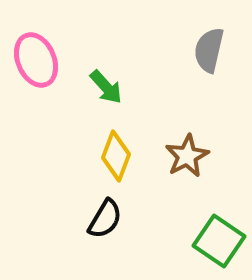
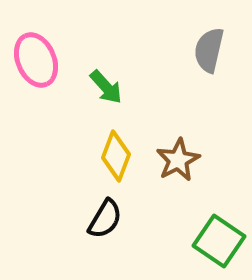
brown star: moved 9 px left, 4 px down
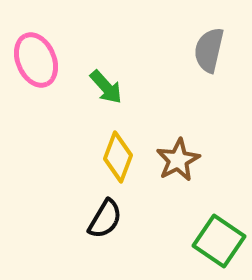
yellow diamond: moved 2 px right, 1 px down
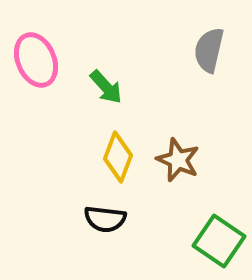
brown star: rotated 21 degrees counterclockwise
black semicircle: rotated 66 degrees clockwise
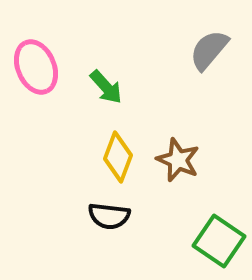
gray semicircle: rotated 27 degrees clockwise
pink ellipse: moved 7 px down
black semicircle: moved 4 px right, 3 px up
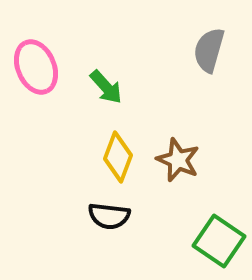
gray semicircle: rotated 24 degrees counterclockwise
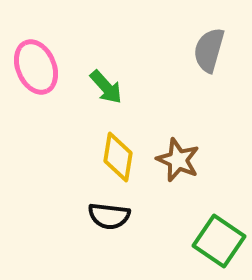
yellow diamond: rotated 12 degrees counterclockwise
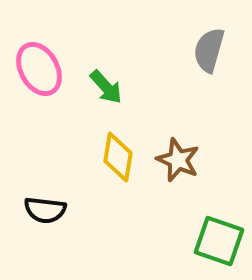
pink ellipse: moved 3 px right, 2 px down; rotated 6 degrees counterclockwise
black semicircle: moved 64 px left, 6 px up
green square: rotated 15 degrees counterclockwise
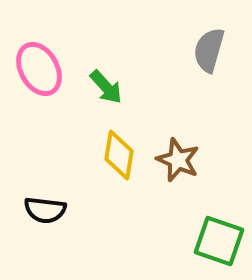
yellow diamond: moved 1 px right, 2 px up
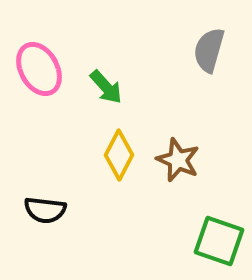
yellow diamond: rotated 18 degrees clockwise
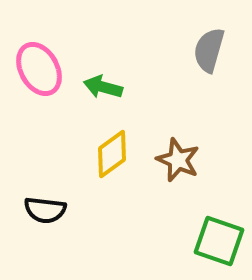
green arrow: moved 3 px left; rotated 147 degrees clockwise
yellow diamond: moved 7 px left, 1 px up; rotated 27 degrees clockwise
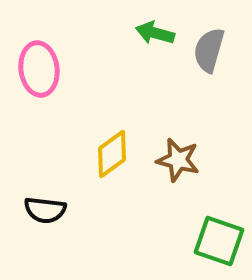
pink ellipse: rotated 22 degrees clockwise
green arrow: moved 52 px right, 54 px up
brown star: rotated 9 degrees counterclockwise
